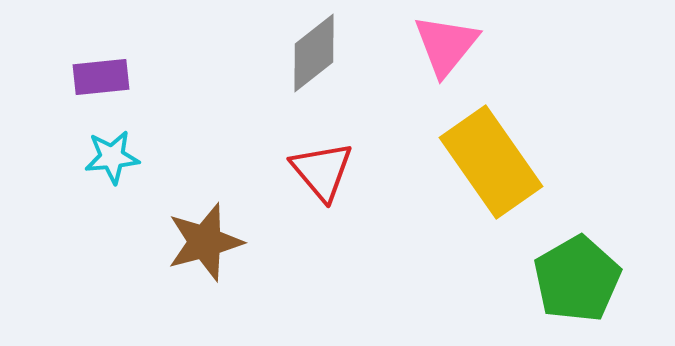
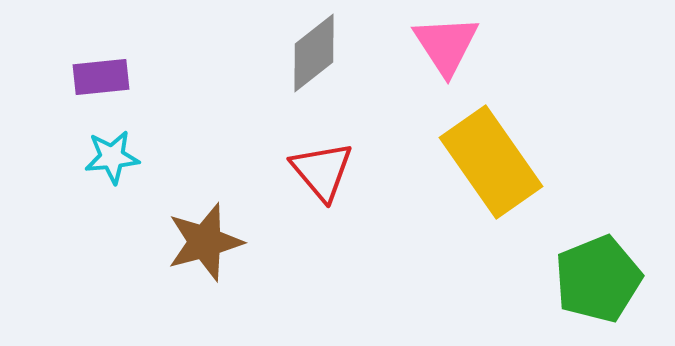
pink triangle: rotated 12 degrees counterclockwise
green pentagon: moved 21 px right; rotated 8 degrees clockwise
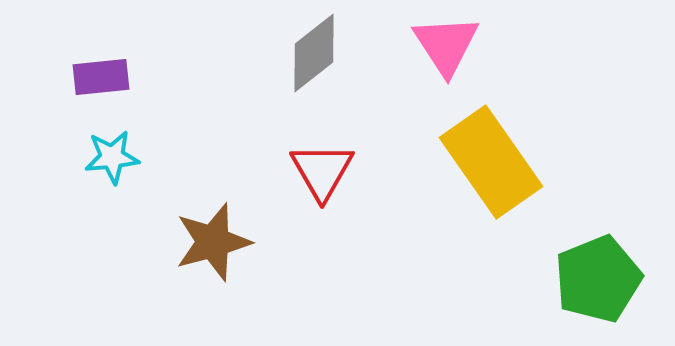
red triangle: rotated 10 degrees clockwise
brown star: moved 8 px right
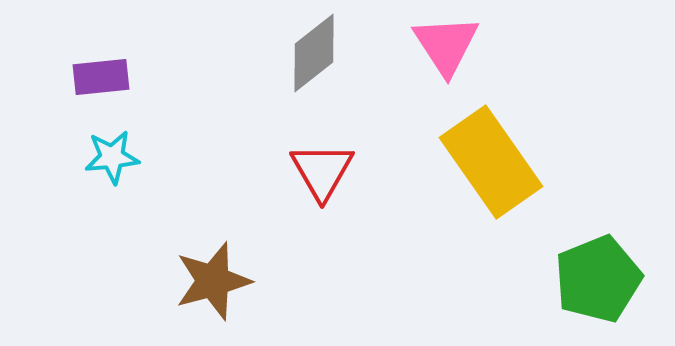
brown star: moved 39 px down
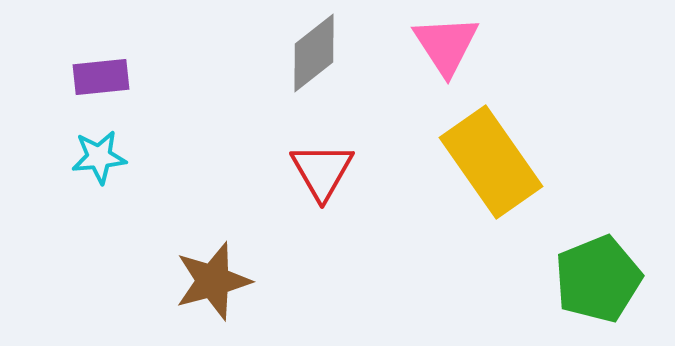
cyan star: moved 13 px left
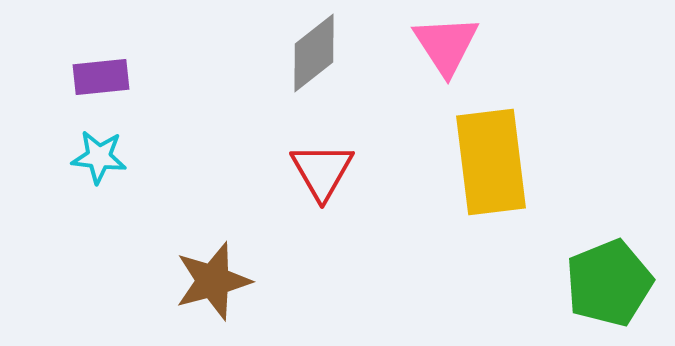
cyan star: rotated 12 degrees clockwise
yellow rectangle: rotated 28 degrees clockwise
green pentagon: moved 11 px right, 4 px down
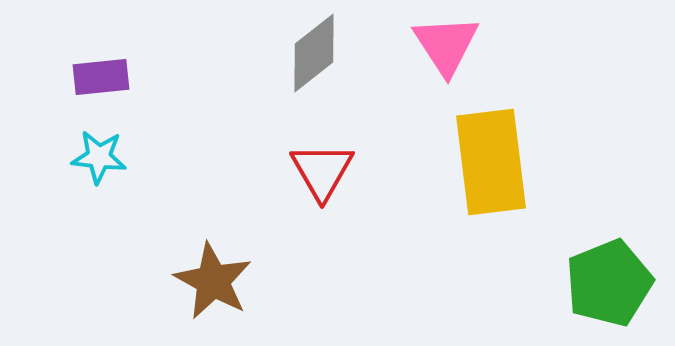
brown star: rotated 28 degrees counterclockwise
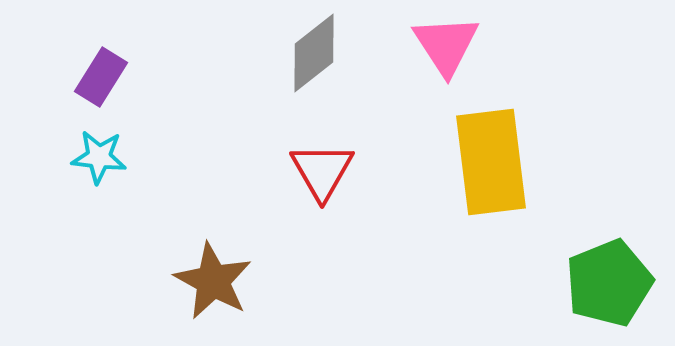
purple rectangle: rotated 52 degrees counterclockwise
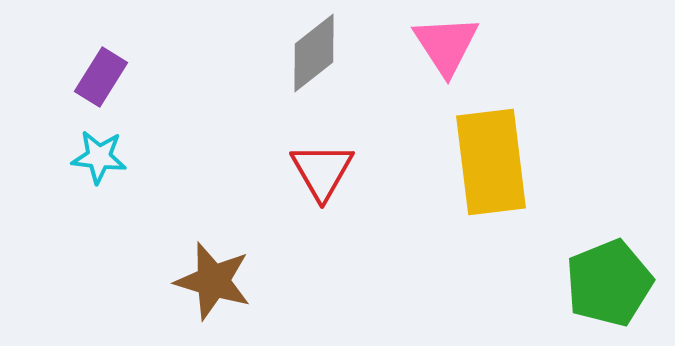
brown star: rotated 12 degrees counterclockwise
